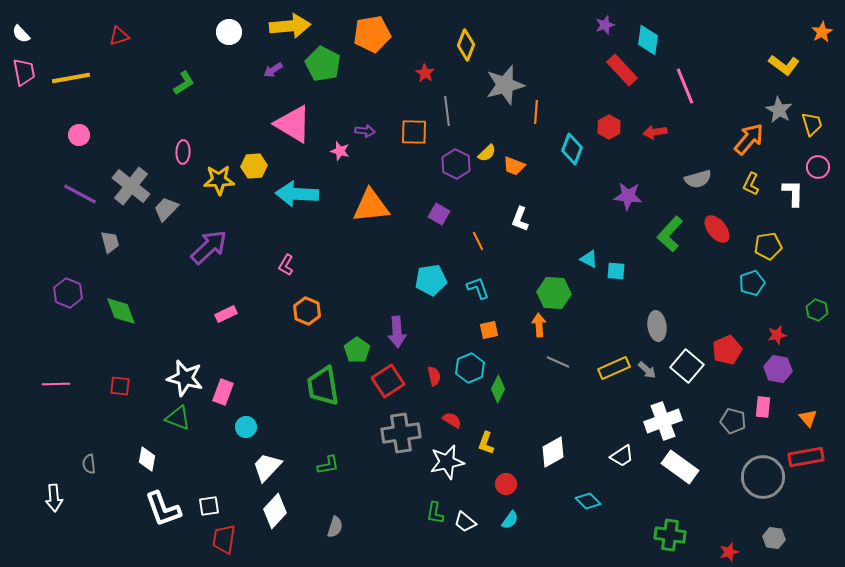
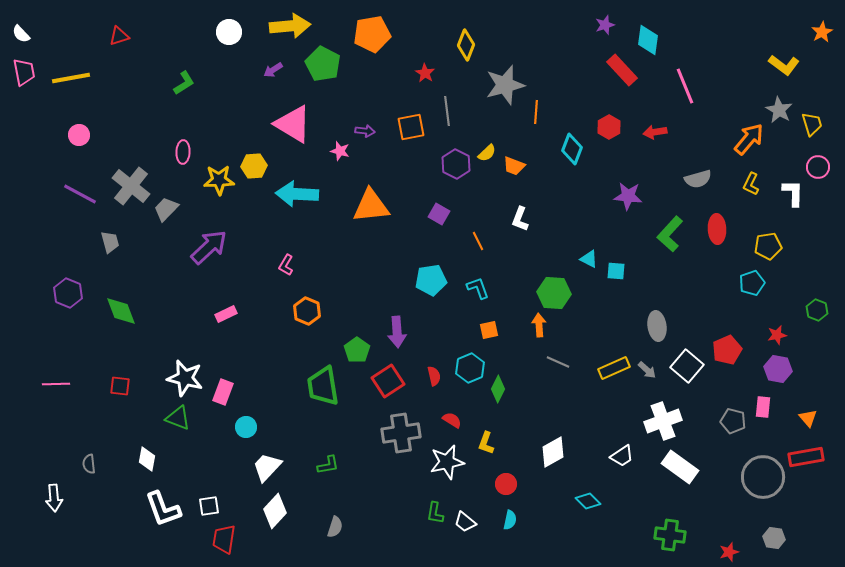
orange square at (414, 132): moved 3 px left, 5 px up; rotated 12 degrees counterclockwise
red ellipse at (717, 229): rotated 36 degrees clockwise
cyan semicircle at (510, 520): rotated 24 degrees counterclockwise
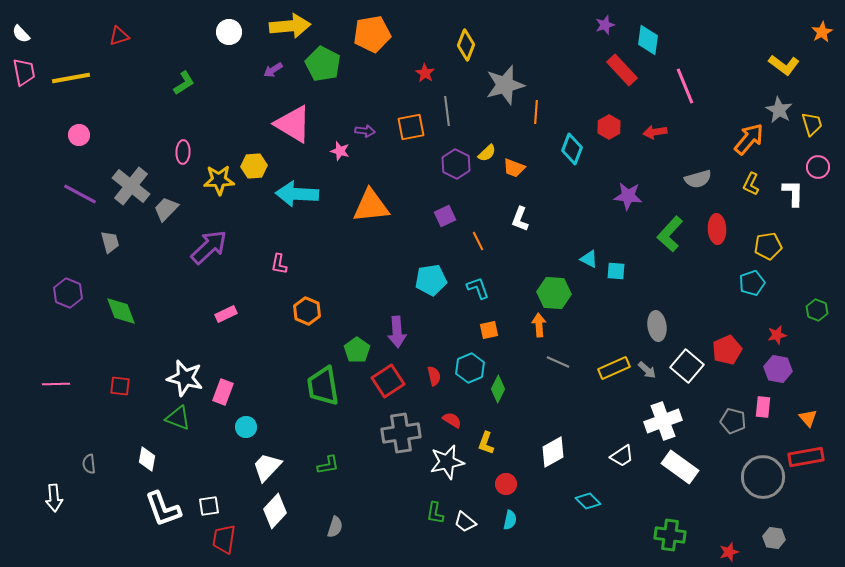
orange trapezoid at (514, 166): moved 2 px down
purple square at (439, 214): moved 6 px right, 2 px down; rotated 35 degrees clockwise
pink L-shape at (286, 265): moved 7 px left, 1 px up; rotated 20 degrees counterclockwise
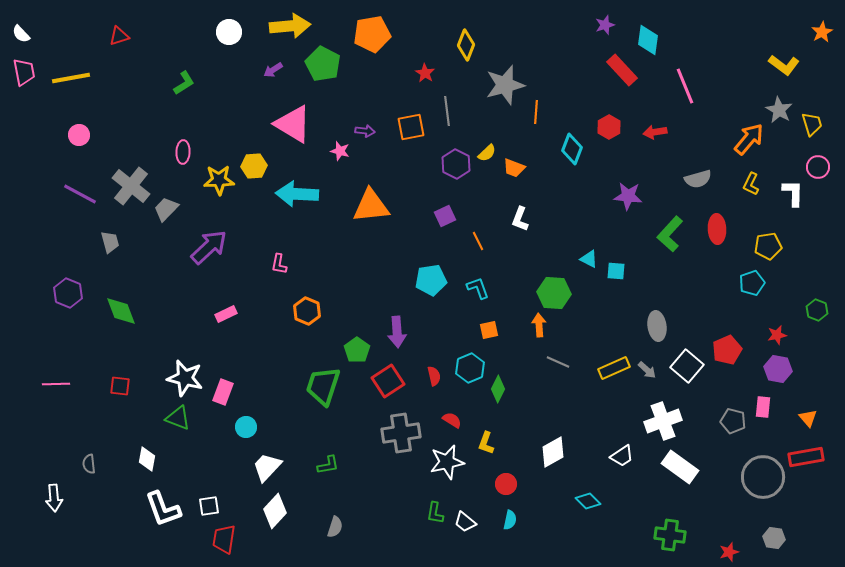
green trapezoid at (323, 386): rotated 27 degrees clockwise
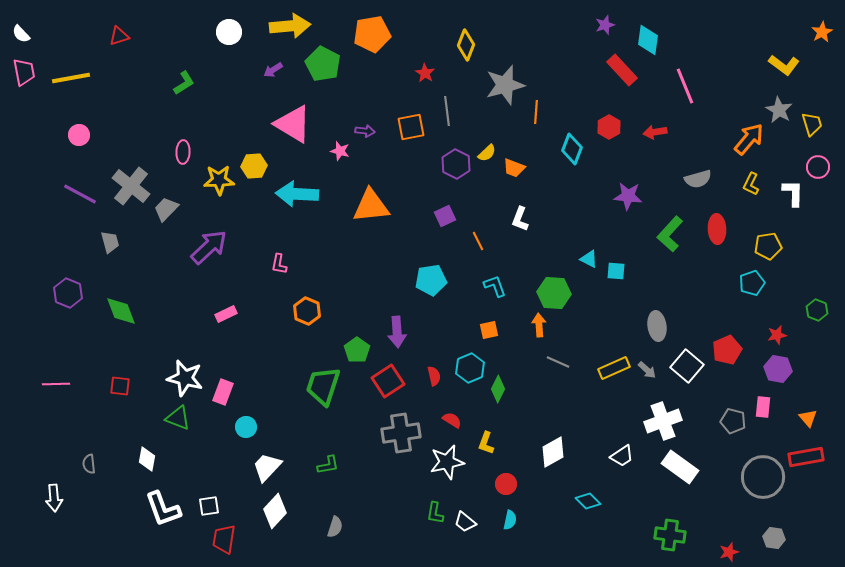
cyan L-shape at (478, 288): moved 17 px right, 2 px up
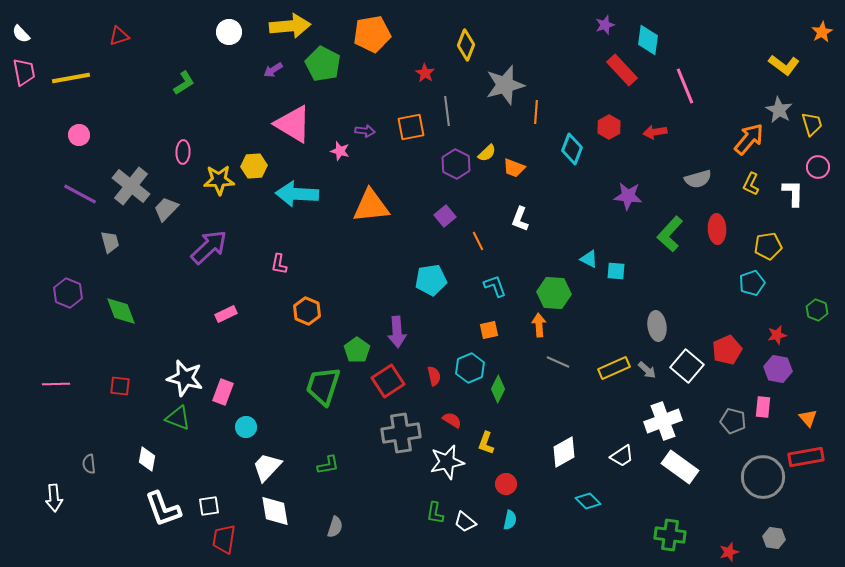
purple square at (445, 216): rotated 15 degrees counterclockwise
white diamond at (553, 452): moved 11 px right
white diamond at (275, 511): rotated 52 degrees counterclockwise
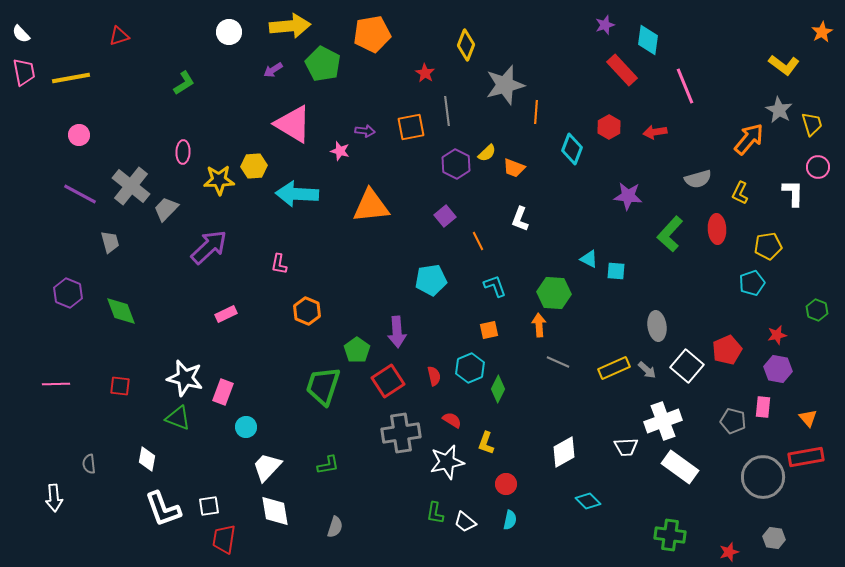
yellow L-shape at (751, 184): moved 11 px left, 9 px down
white trapezoid at (622, 456): moved 4 px right, 9 px up; rotated 30 degrees clockwise
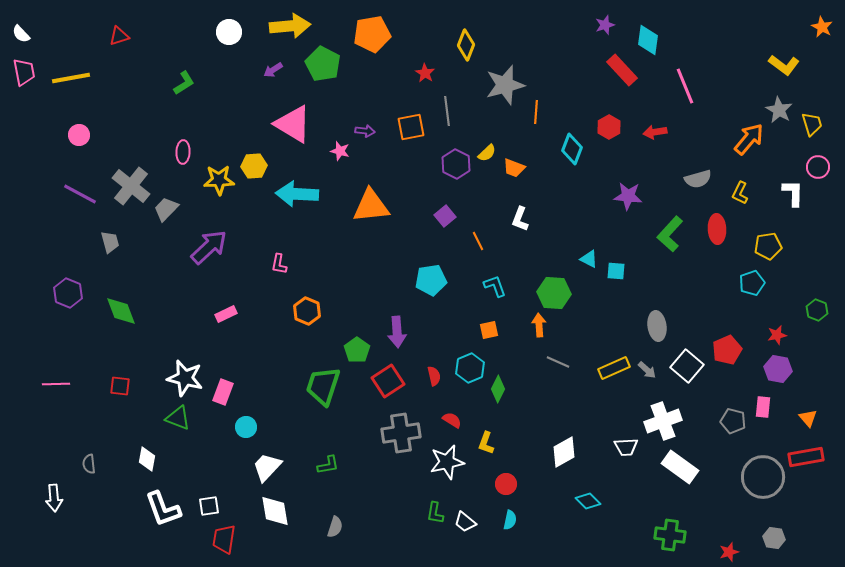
orange star at (822, 32): moved 5 px up; rotated 15 degrees counterclockwise
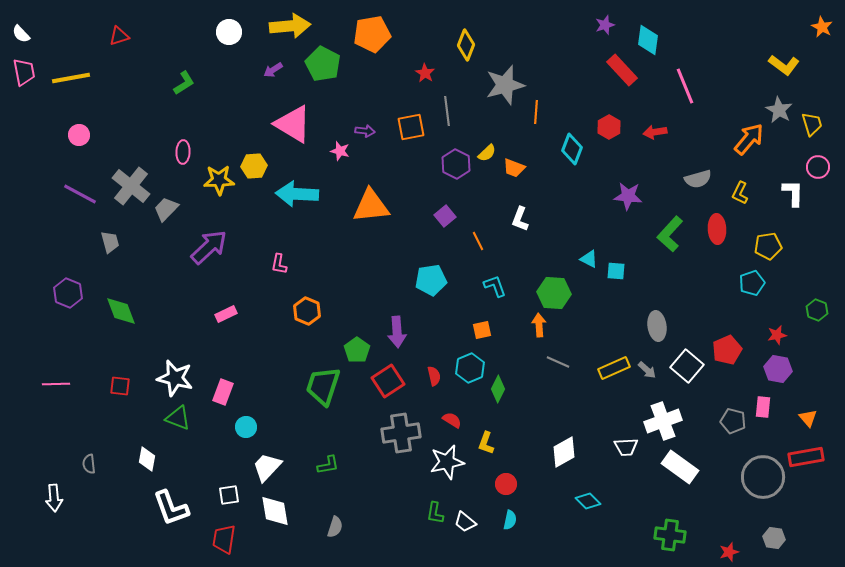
orange square at (489, 330): moved 7 px left
white star at (185, 378): moved 10 px left
white square at (209, 506): moved 20 px right, 11 px up
white L-shape at (163, 509): moved 8 px right, 1 px up
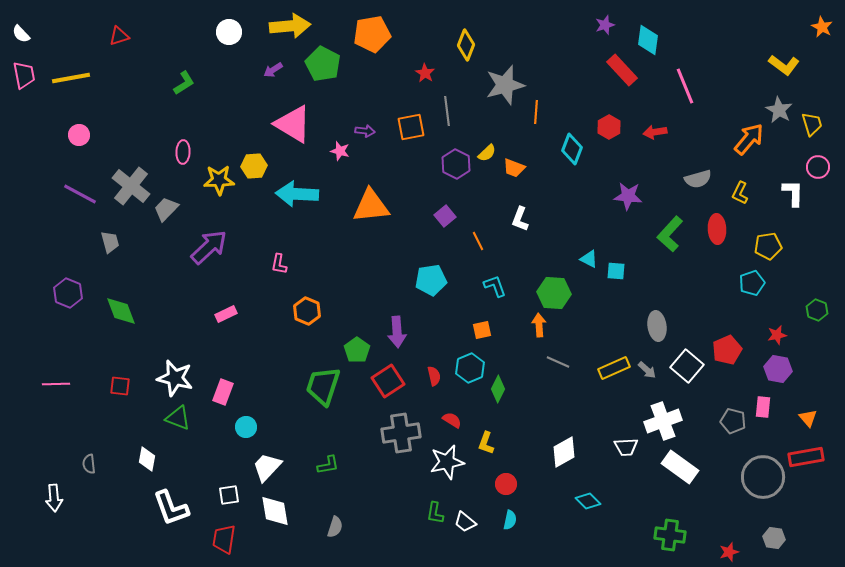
pink trapezoid at (24, 72): moved 3 px down
